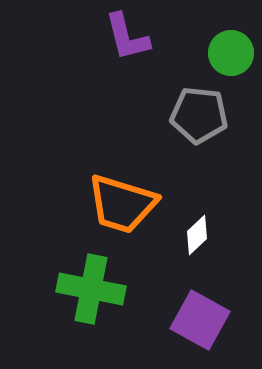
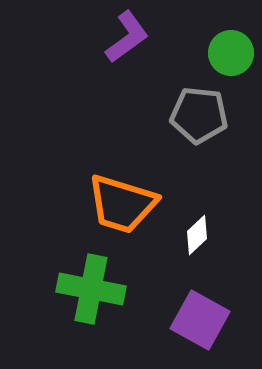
purple L-shape: rotated 112 degrees counterclockwise
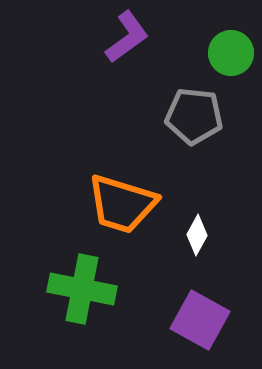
gray pentagon: moved 5 px left, 1 px down
white diamond: rotated 18 degrees counterclockwise
green cross: moved 9 px left
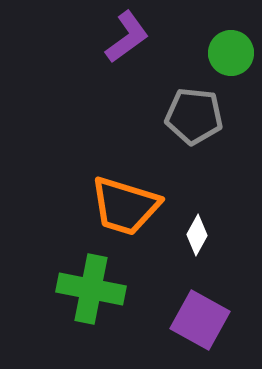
orange trapezoid: moved 3 px right, 2 px down
green cross: moved 9 px right
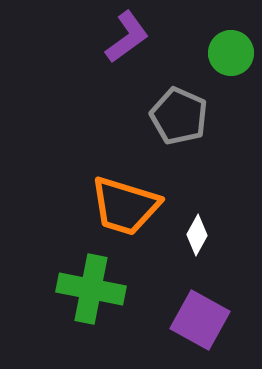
gray pentagon: moved 15 px left; rotated 18 degrees clockwise
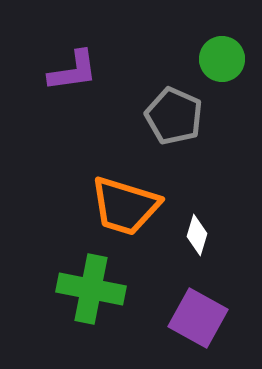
purple L-shape: moved 54 px left, 34 px down; rotated 28 degrees clockwise
green circle: moved 9 px left, 6 px down
gray pentagon: moved 5 px left
white diamond: rotated 12 degrees counterclockwise
purple square: moved 2 px left, 2 px up
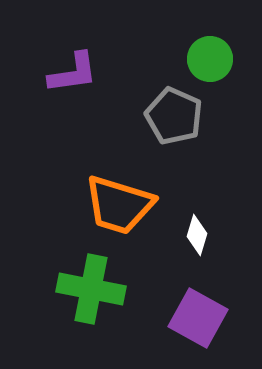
green circle: moved 12 px left
purple L-shape: moved 2 px down
orange trapezoid: moved 6 px left, 1 px up
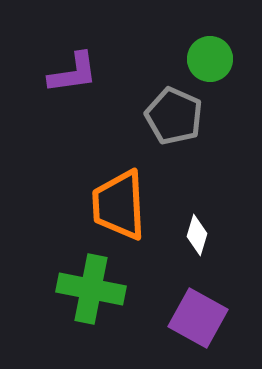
orange trapezoid: rotated 70 degrees clockwise
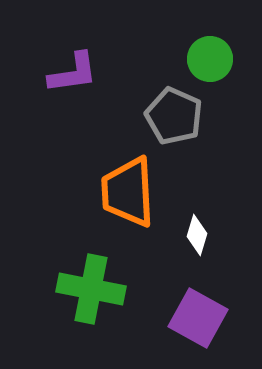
orange trapezoid: moved 9 px right, 13 px up
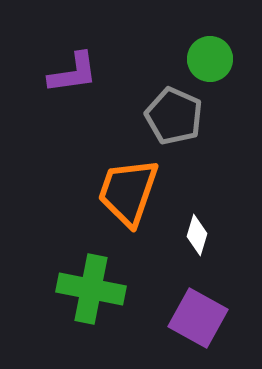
orange trapezoid: rotated 22 degrees clockwise
